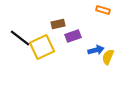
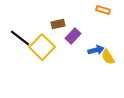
purple rectangle: rotated 28 degrees counterclockwise
yellow square: rotated 20 degrees counterclockwise
yellow semicircle: rotated 56 degrees counterclockwise
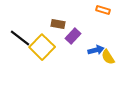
brown rectangle: rotated 24 degrees clockwise
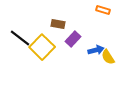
purple rectangle: moved 3 px down
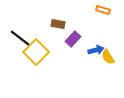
yellow square: moved 6 px left, 5 px down
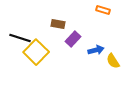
black line: rotated 20 degrees counterclockwise
yellow semicircle: moved 5 px right, 4 px down
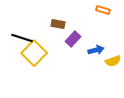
black line: moved 2 px right
yellow square: moved 2 px left, 1 px down
yellow semicircle: rotated 77 degrees counterclockwise
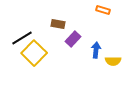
black line: rotated 50 degrees counterclockwise
blue arrow: rotated 70 degrees counterclockwise
yellow semicircle: rotated 21 degrees clockwise
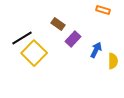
brown rectangle: rotated 24 degrees clockwise
blue arrow: rotated 21 degrees clockwise
yellow semicircle: rotated 91 degrees counterclockwise
